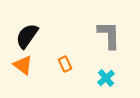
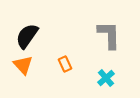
orange triangle: rotated 10 degrees clockwise
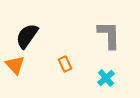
orange triangle: moved 8 px left
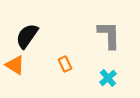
orange triangle: rotated 15 degrees counterclockwise
cyan cross: moved 2 px right
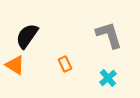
gray L-shape: rotated 16 degrees counterclockwise
